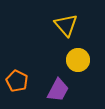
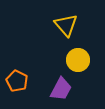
purple trapezoid: moved 3 px right, 1 px up
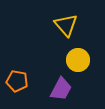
orange pentagon: rotated 15 degrees counterclockwise
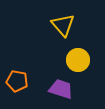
yellow triangle: moved 3 px left
purple trapezoid: rotated 100 degrees counterclockwise
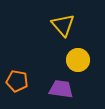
purple trapezoid: rotated 10 degrees counterclockwise
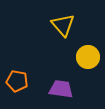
yellow circle: moved 10 px right, 3 px up
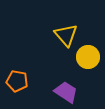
yellow triangle: moved 3 px right, 10 px down
purple trapezoid: moved 5 px right, 3 px down; rotated 25 degrees clockwise
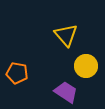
yellow circle: moved 2 px left, 9 px down
orange pentagon: moved 8 px up
